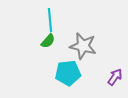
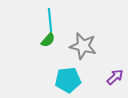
green semicircle: moved 1 px up
cyan pentagon: moved 7 px down
purple arrow: rotated 12 degrees clockwise
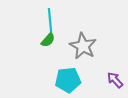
gray star: rotated 16 degrees clockwise
purple arrow: moved 3 px down; rotated 90 degrees counterclockwise
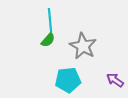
purple arrow: rotated 12 degrees counterclockwise
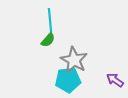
gray star: moved 9 px left, 14 px down
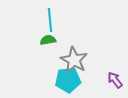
green semicircle: rotated 140 degrees counterclockwise
purple arrow: rotated 18 degrees clockwise
